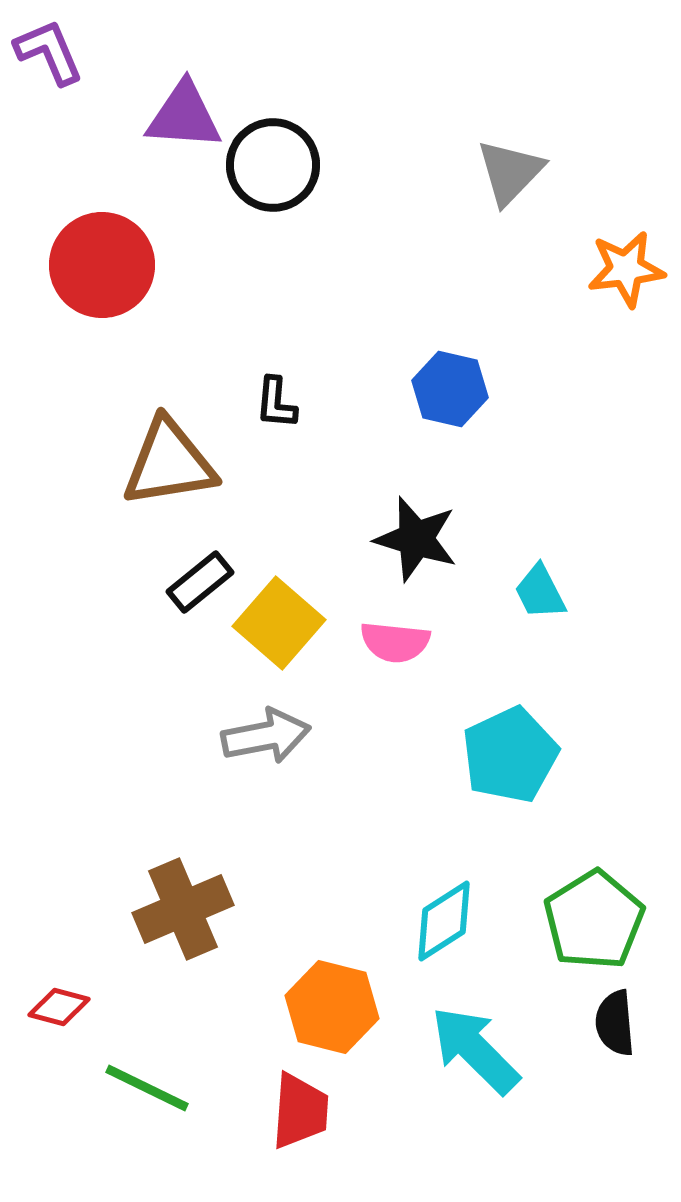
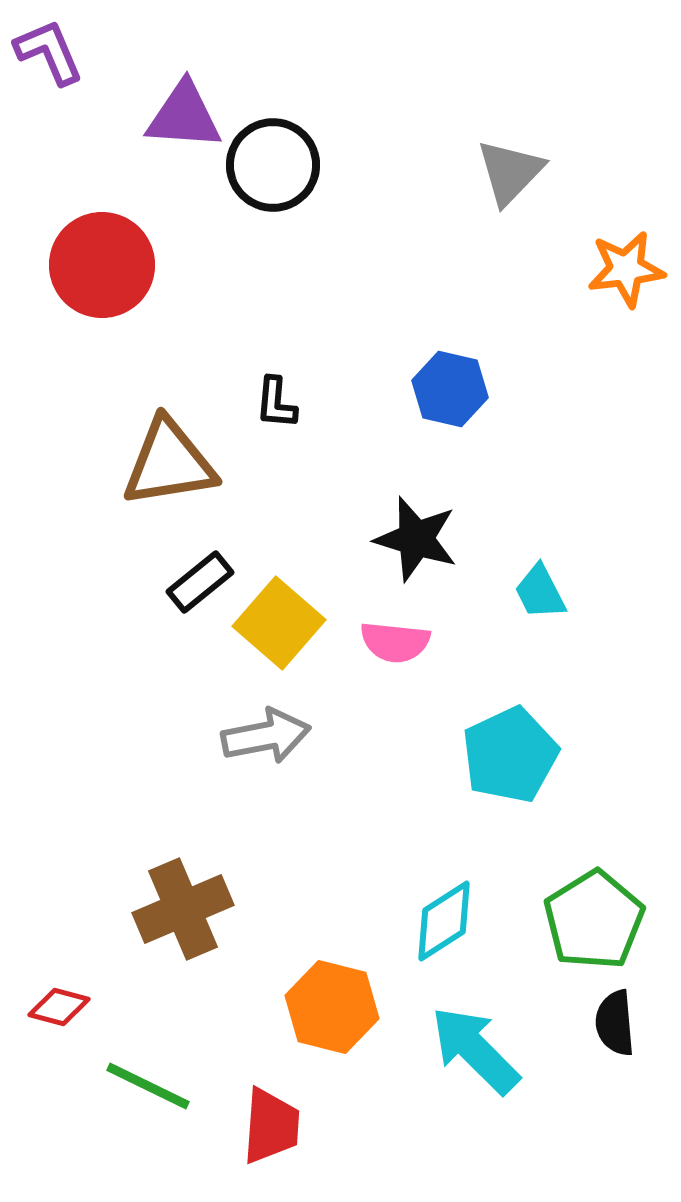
green line: moved 1 px right, 2 px up
red trapezoid: moved 29 px left, 15 px down
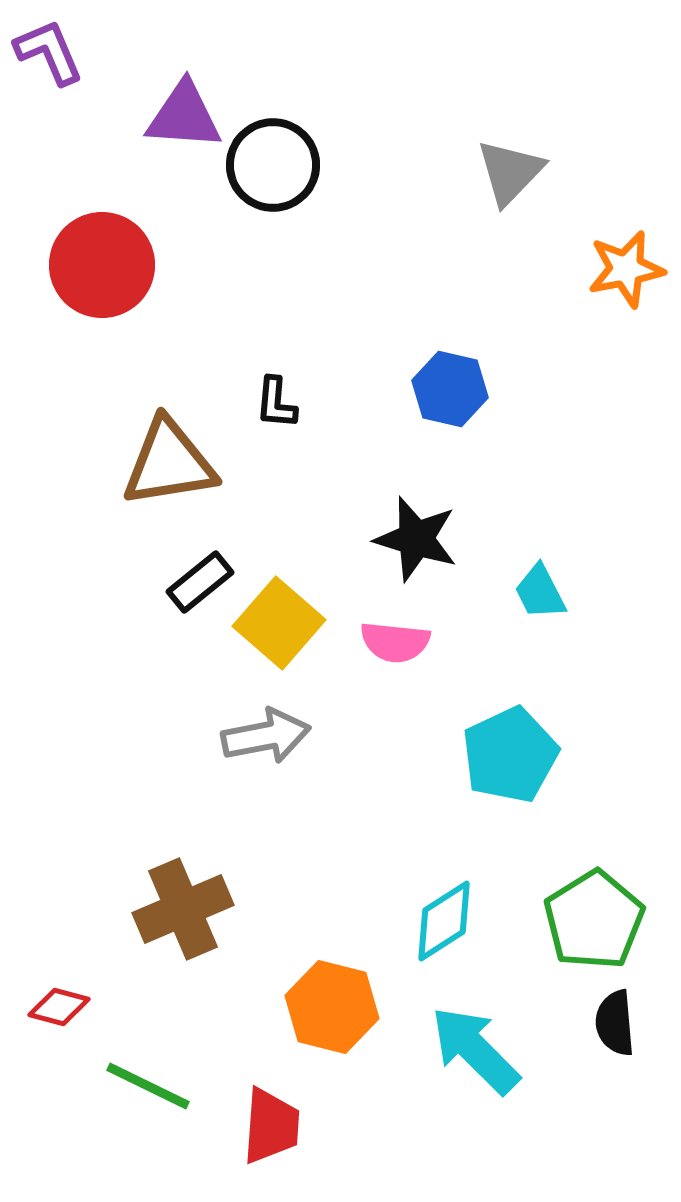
orange star: rotated 4 degrees counterclockwise
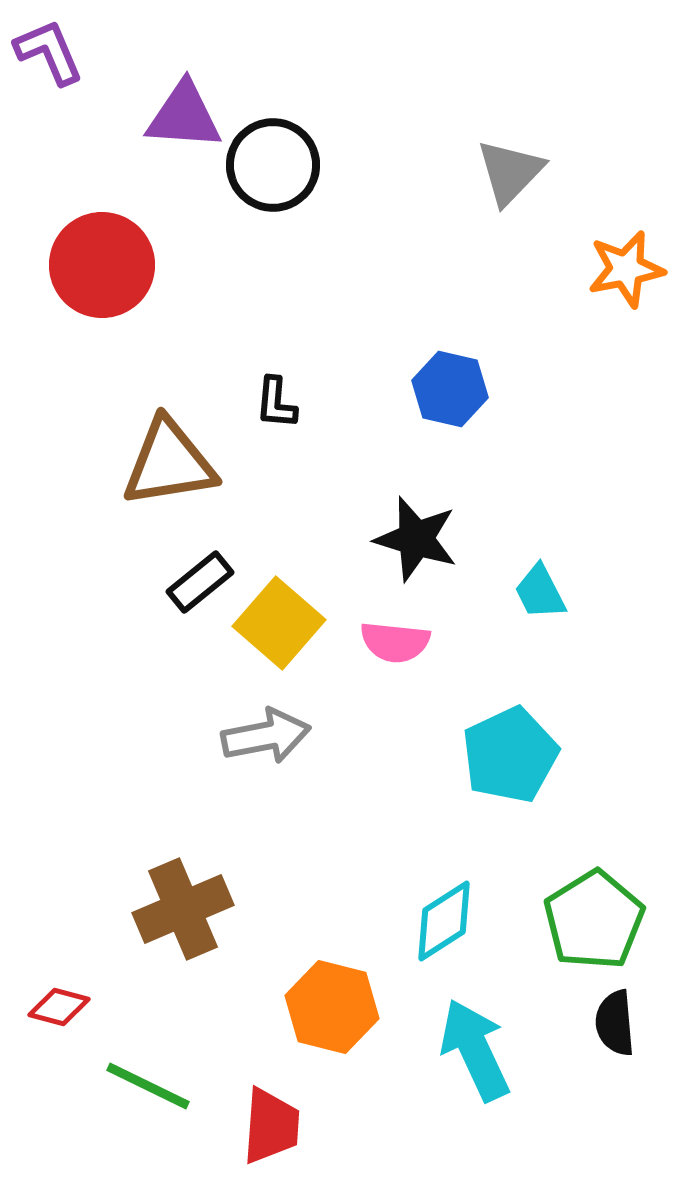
cyan arrow: rotated 20 degrees clockwise
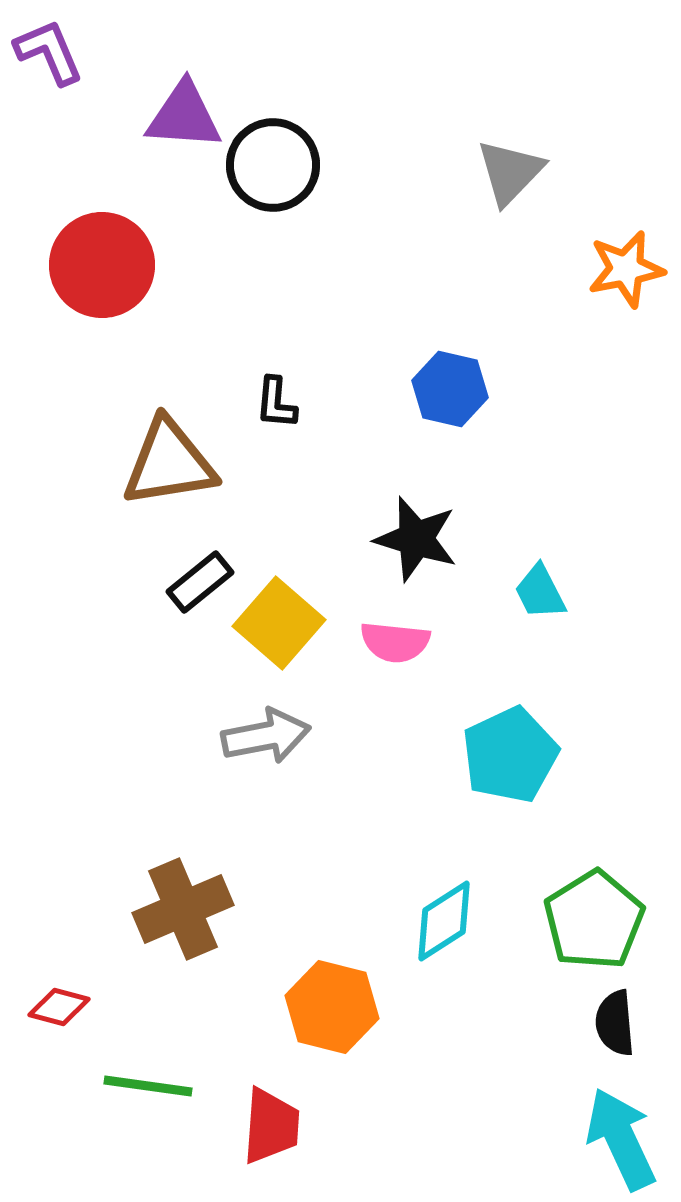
cyan arrow: moved 146 px right, 89 px down
green line: rotated 18 degrees counterclockwise
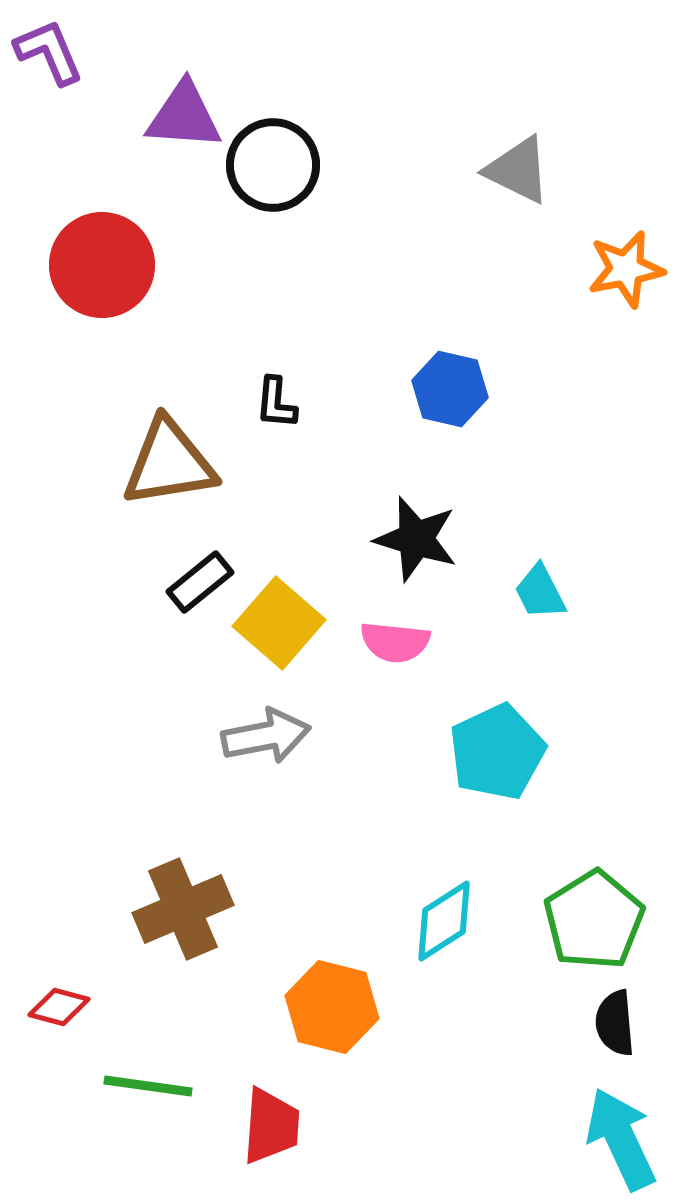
gray triangle: moved 8 px right, 2 px up; rotated 48 degrees counterclockwise
cyan pentagon: moved 13 px left, 3 px up
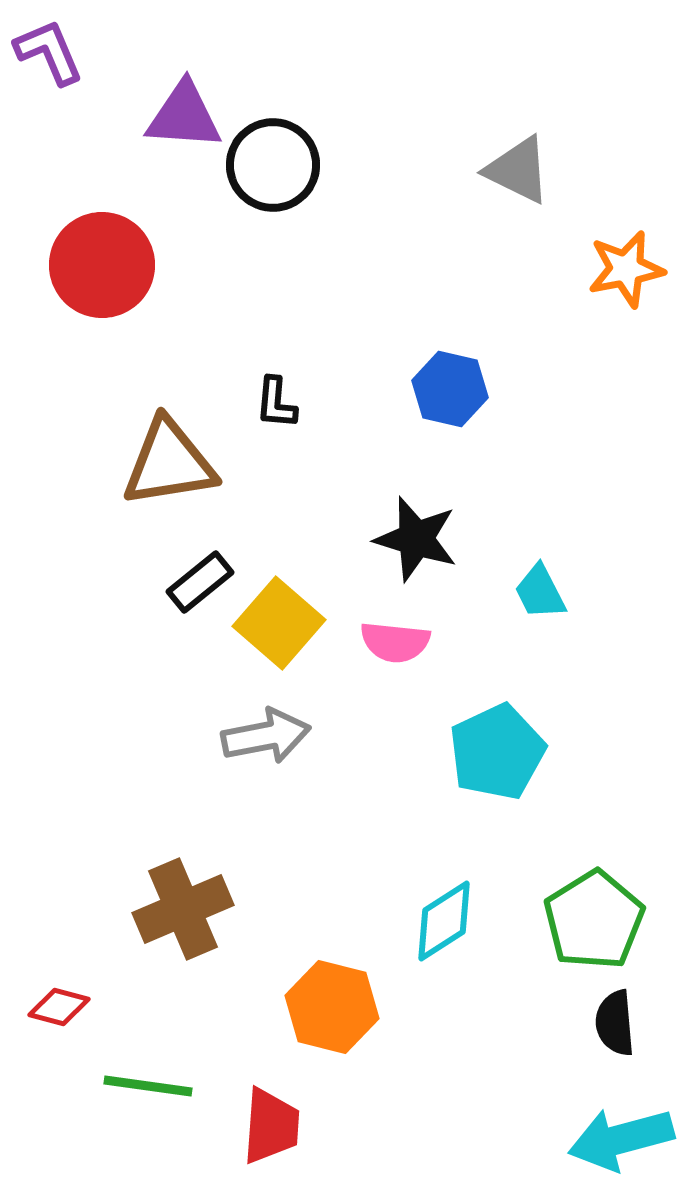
cyan arrow: rotated 80 degrees counterclockwise
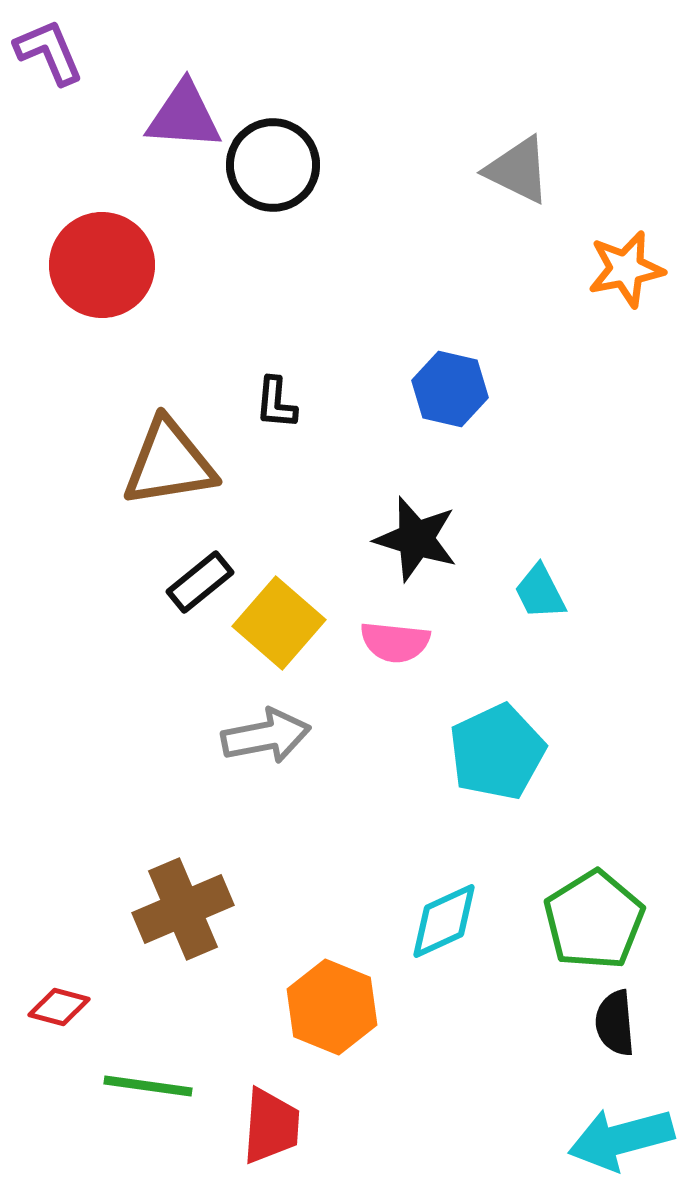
cyan diamond: rotated 8 degrees clockwise
orange hexagon: rotated 8 degrees clockwise
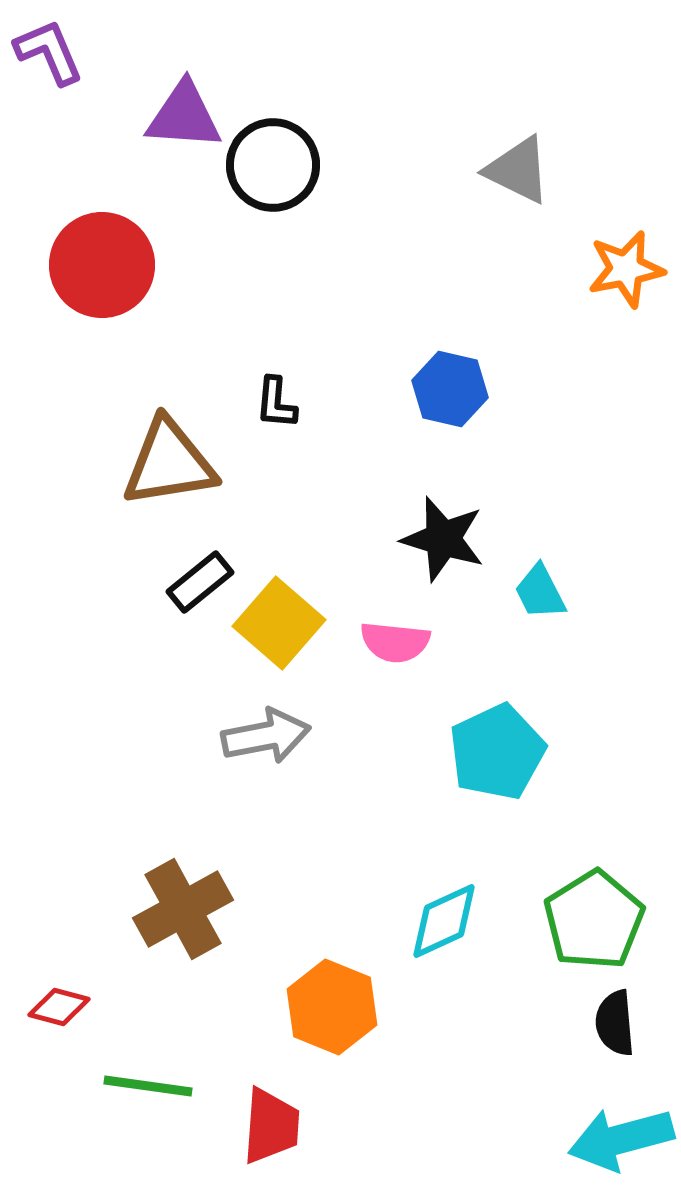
black star: moved 27 px right
brown cross: rotated 6 degrees counterclockwise
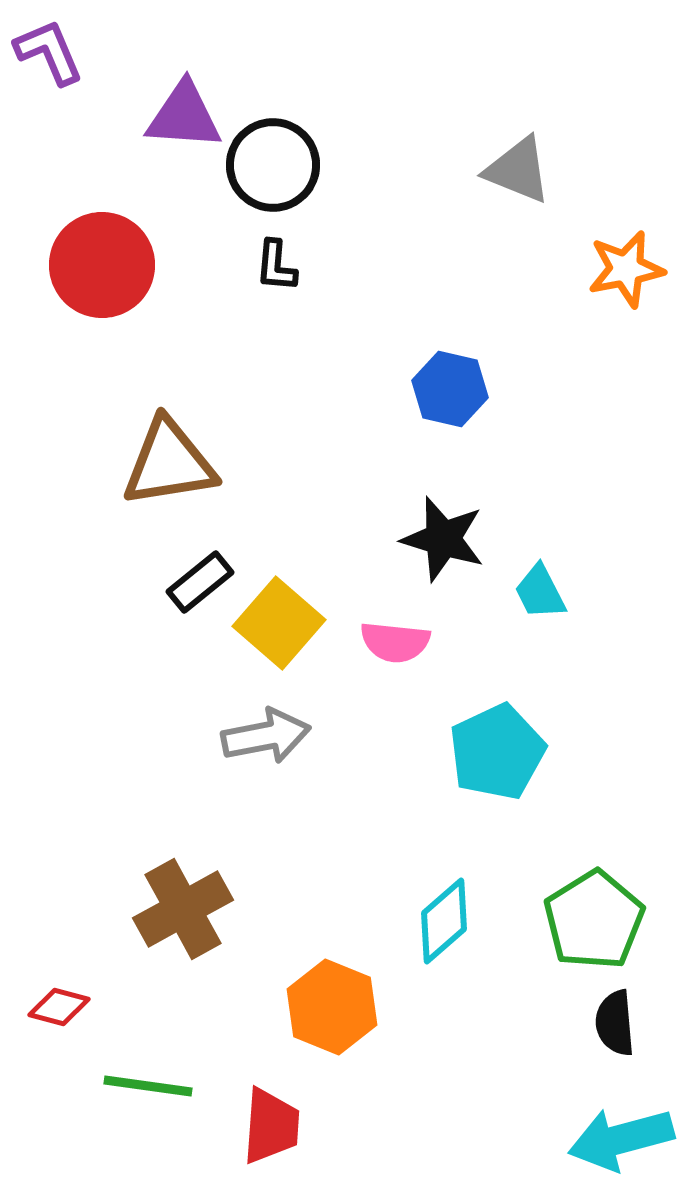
gray triangle: rotated 4 degrees counterclockwise
black L-shape: moved 137 px up
cyan diamond: rotated 16 degrees counterclockwise
